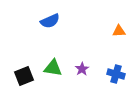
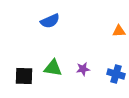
purple star: moved 1 px right; rotated 24 degrees clockwise
black square: rotated 24 degrees clockwise
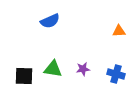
green triangle: moved 1 px down
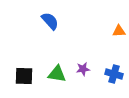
blue semicircle: rotated 108 degrees counterclockwise
green triangle: moved 4 px right, 5 px down
blue cross: moved 2 px left
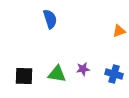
blue semicircle: moved 2 px up; rotated 24 degrees clockwise
orange triangle: rotated 16 degrees counterclockwise
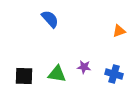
blue semicircle: rotated 24 degrees counterclockwise
purple star: moved 1 px right, 2 px up; rotated 16 degrees clockwise
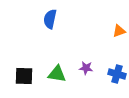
blue semicircle: rotated 126 degrees counterclockwise
purple star: moved 2 px right, 1 px down
blue cross: moved 3 px right
